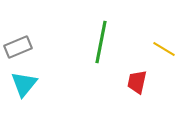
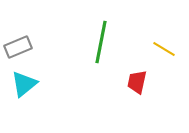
cyan triangle: rotated 12 degrees clockwise
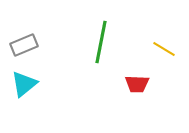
gray rectangle: moved 6 px right, 2 px up
red trapezoid: moved 2 px down; rotated 100 degrees counterclockwise
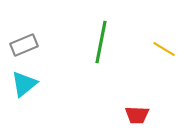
red trapezoid: moved 31 px down
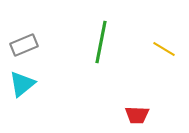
cyan triangle: moved 2 px left
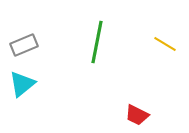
green line: moved 4 px left
yellow line: moved 1 px right, 5 px up
red trapezoid: rotated 25 degrees clockwise
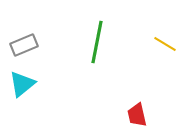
red trapezoid: rotated 50 degrees clockwise
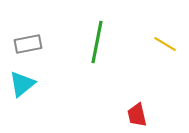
gray rectangle: moved 4 px right, 1 px up; rotated 12 degrees clockwise
